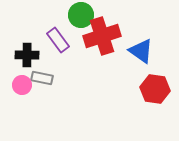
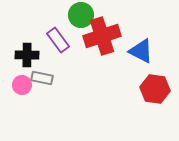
blue triangle: rotated 8 degrees counterclockwise
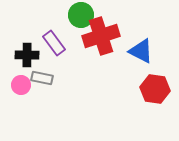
red cross: moved 1 px left
purple rectangle: moved 4 px left, 3 px down
pink circle: moved 1 px left
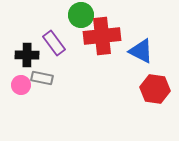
red cross: moved 1 px right; rotated 12 degrees clockwise
